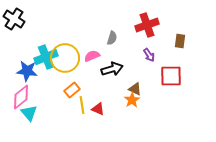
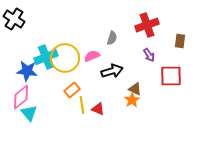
black arrow: moved 2 px down
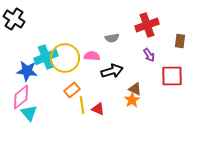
gray semicircle: rotated 64 degrees clockwise
pink semicircle: rotated 28 degrees clockwise
red square: moved 1 px right
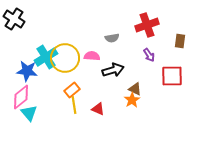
cyan cross: rotated 10 degrees counterclockwise
black arrow: moved 1 px right, 1 px up
yellow line: moved 8 px left
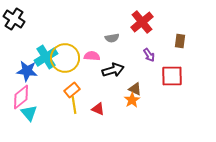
red cross: moved 5 px left, 3 px up; rotated 20 degrees counterclockwise
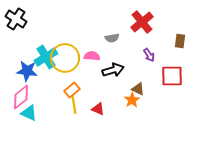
black cross: moved 2 px right
brown triangle: moved 3 px right
cyan triangle: rotated 24 degrees counterclockwise
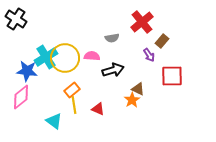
brown rectangle: moved 18 px left; rotated 32 degrees clockwise
cyan triangle: moved 25 px right, 8 px down; rotated 12 degrees clockwise
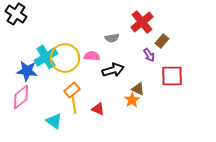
black cross: moved 5 px up
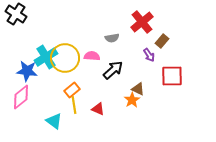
black arrow: rotated 25 degrees counterclockwise
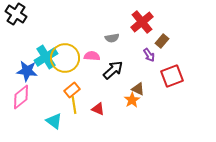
red square: rotated 20 degrees counterclockwise
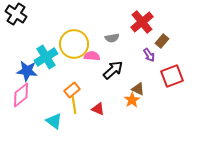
yellow circle: moved 9 px right, 14 px up
pink diamond: moved 2 px up
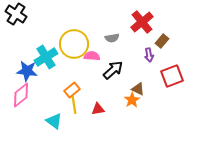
purple arrow: rotated 24 degrees clockwise
red triangle: rotated 32 degrees counterclockwise
